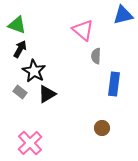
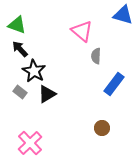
blue triangle: rotated 30 degrees clockwise
pink triangle: moved 1 px left, 1 px down
black arrow: rotated 72 degrees counterclockwise
blue rectangle: rotated 30 degrees clockwise
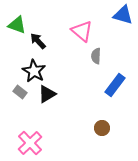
black arrow: moved 18 px right, 8 px up
blue rectangle: moved 1 px right, 1 px down
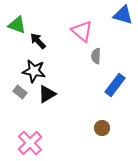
black star: rotated 20 degrees counterclockwise
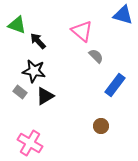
gray semicircle: rotated 133 degrees clockwise
black triangle: moved 2 px left, 2 px down
brown circle: moved 1 px left, 2 px up
pink cross: rotated 15 degrees counterclockwise
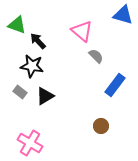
black star: moved 2 px left, 5 px up
